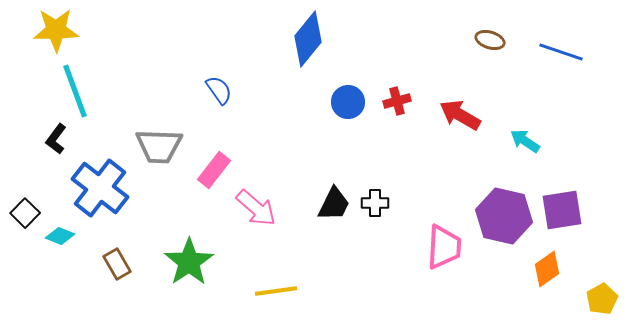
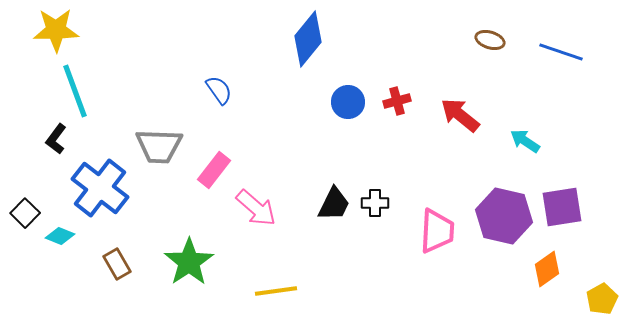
red arrow: rotated 9 degrees clockwise
purple square: moved 3 px up
pink trapezoid: moved 7 px left, 16 px up
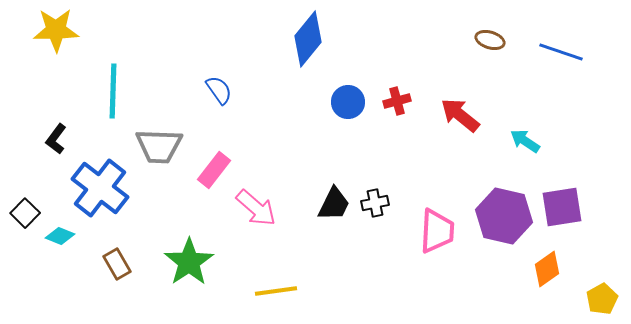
cyan line: moved 38 px right; rotated 22 degrees clockwise
black cross: rotated 12 degrees counterclockwise
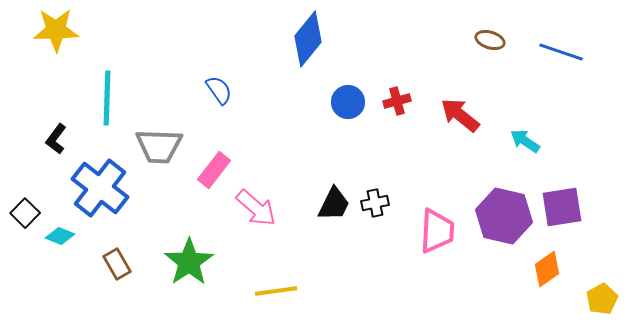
cyan line: moved 6 px left, 7 px down
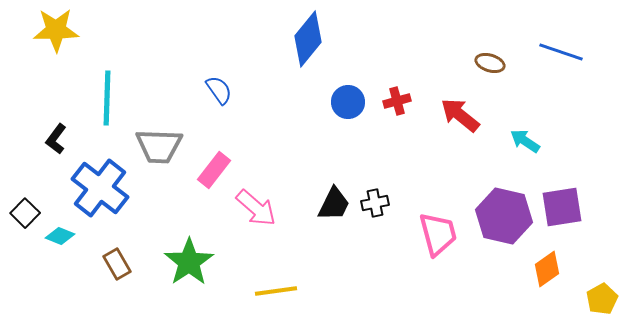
brown ellipse: moved 23 px down
pink trapezoid: moved 1 px right, 3 px down; rotated 18 degrees counterclockwise
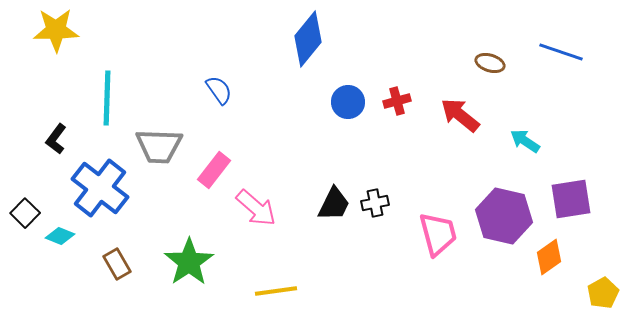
purple square: moved 9 px right, 8 px up
orange diamond: moved 2 px right, 12 px up
yellow pentagon: moved 1 px right, 6 px up
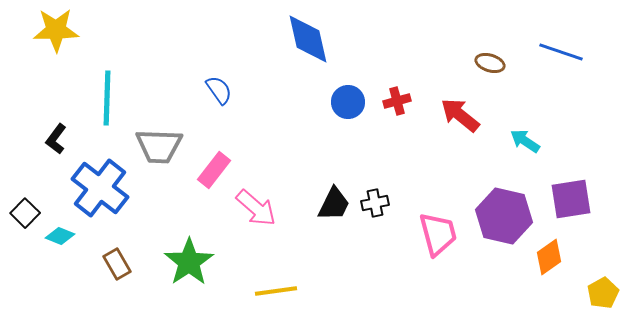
blue diamond: rotated 52 degrees counterclockwise
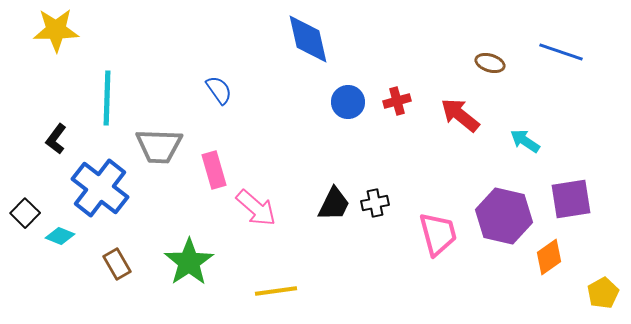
pink rectangle: rotated 54 degrees counterclockwise
